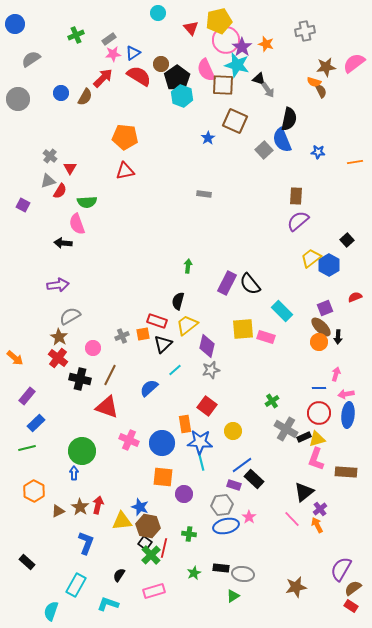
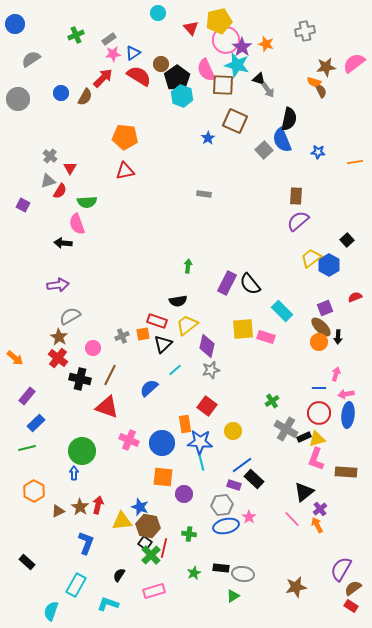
black semicircle at (178, 301): rotated 114 degrees counterclockwise
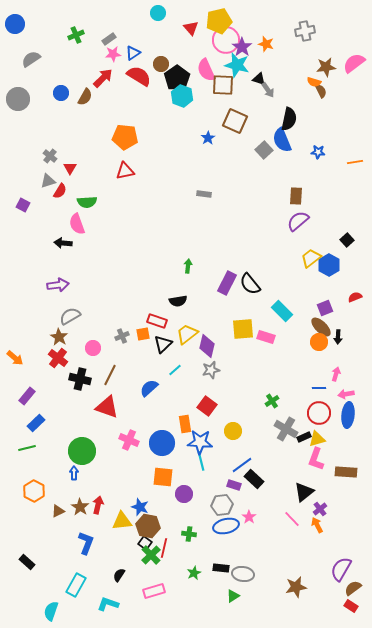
yellow trapezoid at (187, 325): moved 9 px down
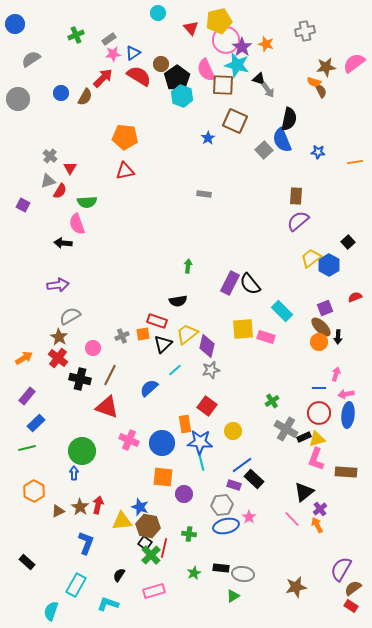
black square at (347, 240): moved 1 px right, 2 px down
purple rectangle at (227, 283): moved 3 px right
orange arrow at (15, 358): moved 9 px right; rotated 72 degrees counterclockwise
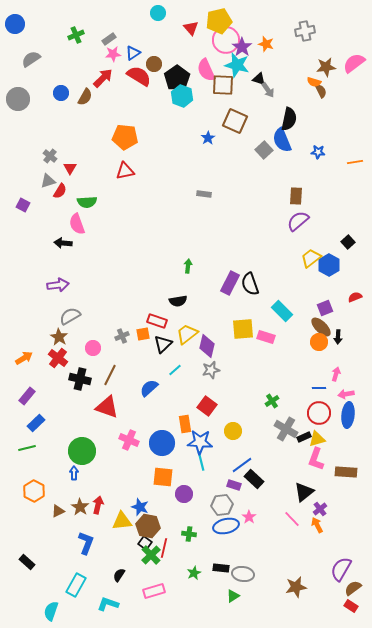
brown circle at (161, 64): moved 7 px left
black semicircle at (250, 284): rotated 20 degrees clockwise
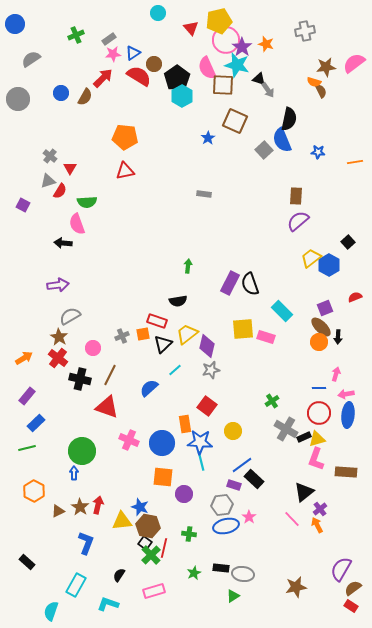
pink semicircle at (206, 70): moved 1 px right, 2 px up
cyan hexagon at (182, 96): rotated 10 degrees clockwise
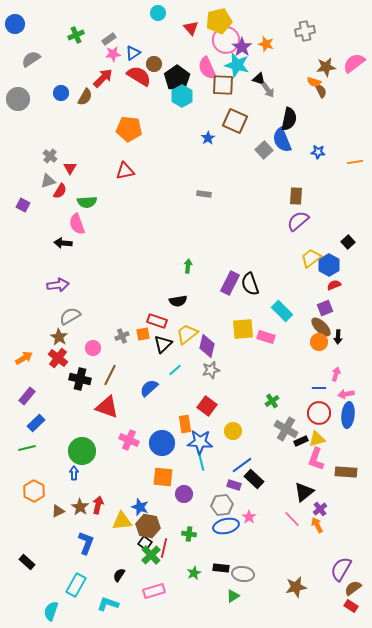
orange pentagon at (125, 137): moved 4 px right, 8 px up
red semicircle at (355, 297): moved 21 px left, 12 px up
black rectangle at (304, 437): moved 3 px left, 4 px down
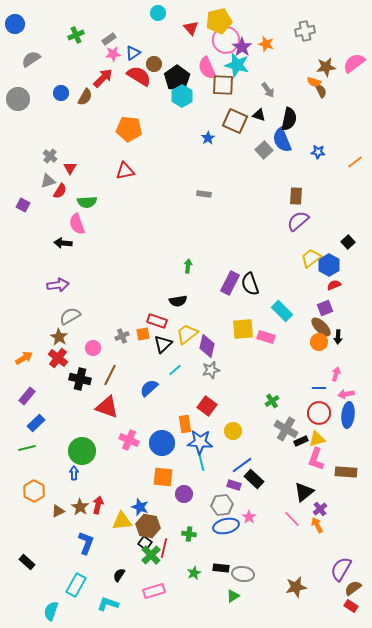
black triangle at (259, 79): moved 36 px down
orange line at (355, 162): rotated 28 degrees counterclockwise
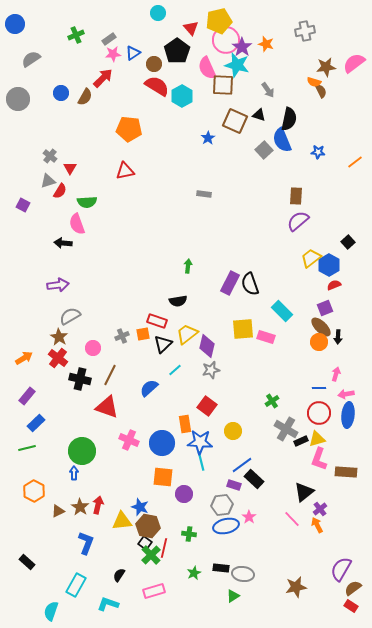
red semicircle at (139, 76): moved 18 px right, 10 px down
black pentagon at (177, 78): moved 27 px up
pink L-shape at (316, 459): moved 3 px right
